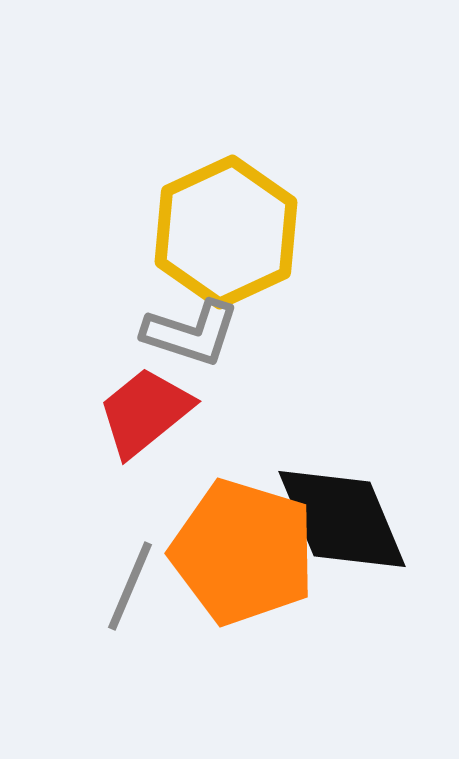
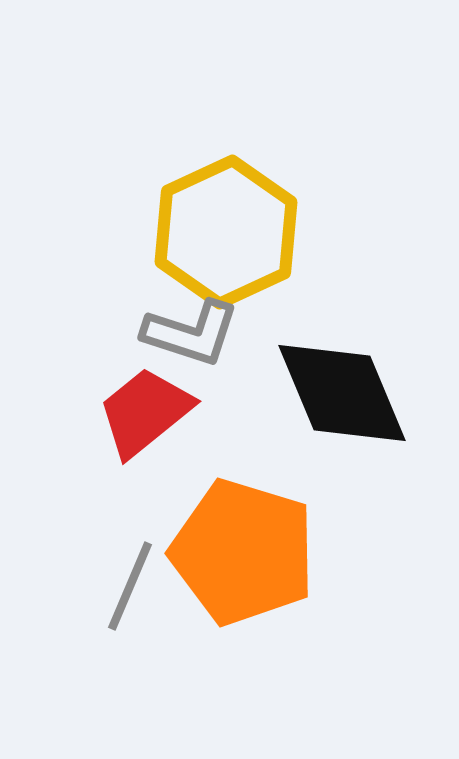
black diamond: moved 126 px up
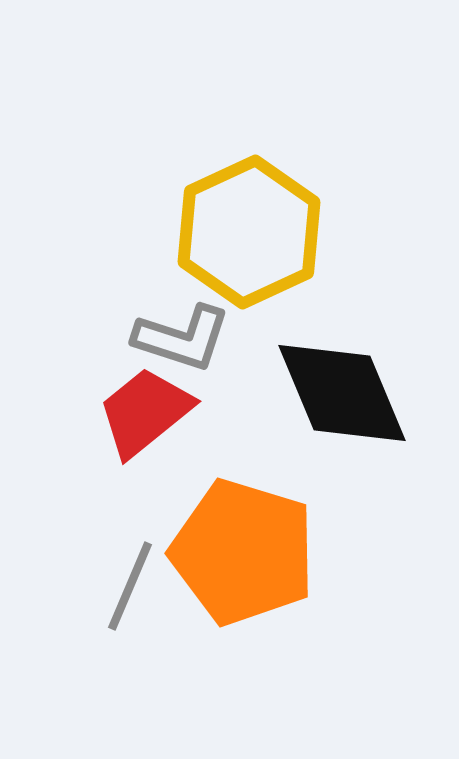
yellow hexagon: moved 23 px right
gray L-shape: moved 9 px left, 5 px down
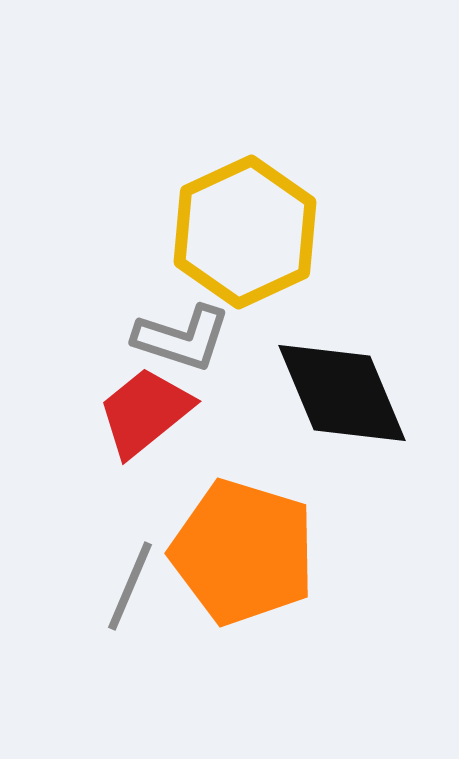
yellow hexagon: moved 4 px left
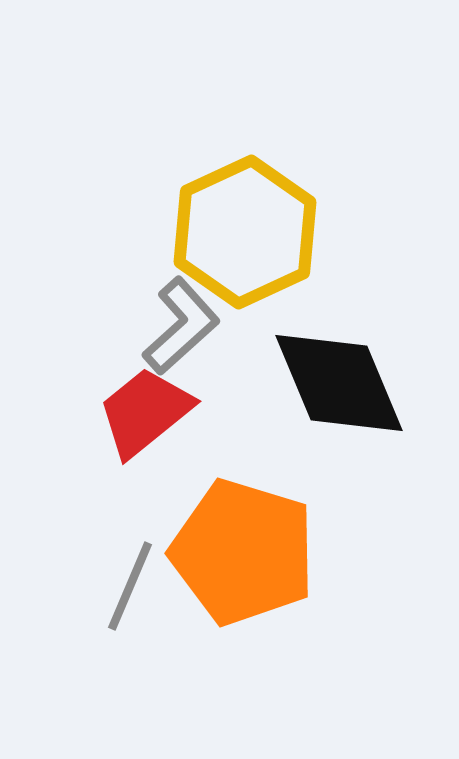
gray L-shape: moved 1 px left, 12 px up; rotated 60 degrees counterclockwise
black diamond: moved 3 px left, 10 px up
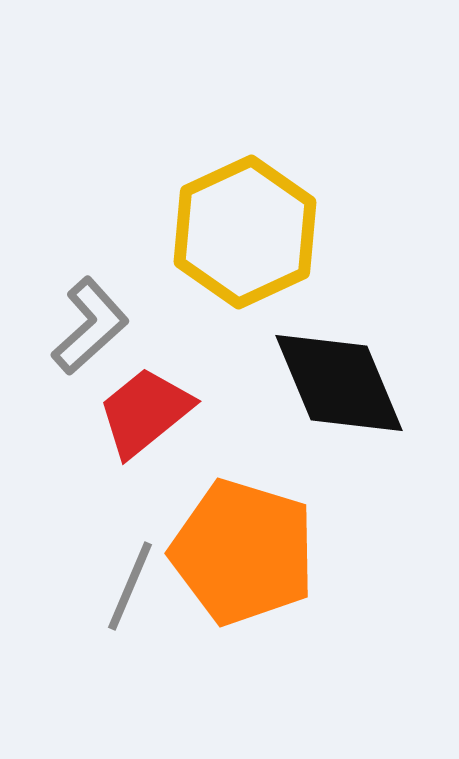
gray L-shape: moved 91 px left
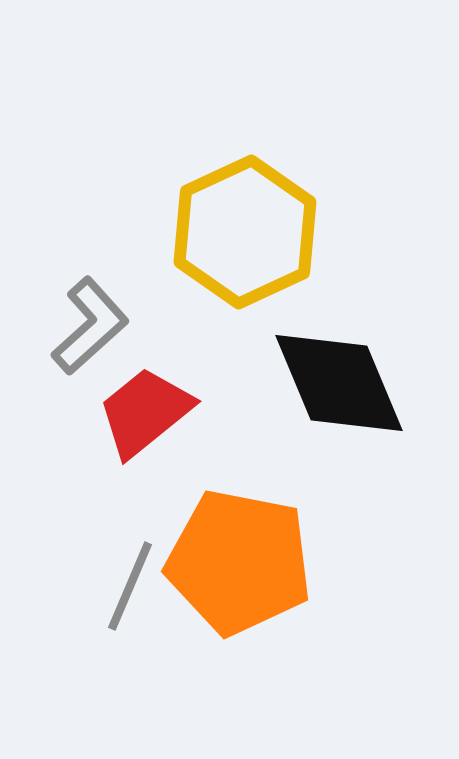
orange pentagon: moved 4 px left, 10 px down; rotated 6 degrees counterclockwise
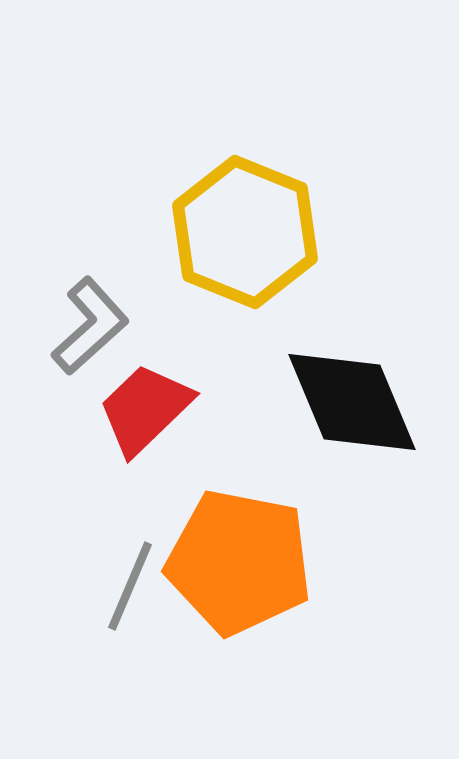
yellow hexagon: rotated 13 degrees counterclockwise
black diamond: moved 13 px right, 19 px down
red trapezoid: moved 3 px up; rotated 5 degrees counterclockwise
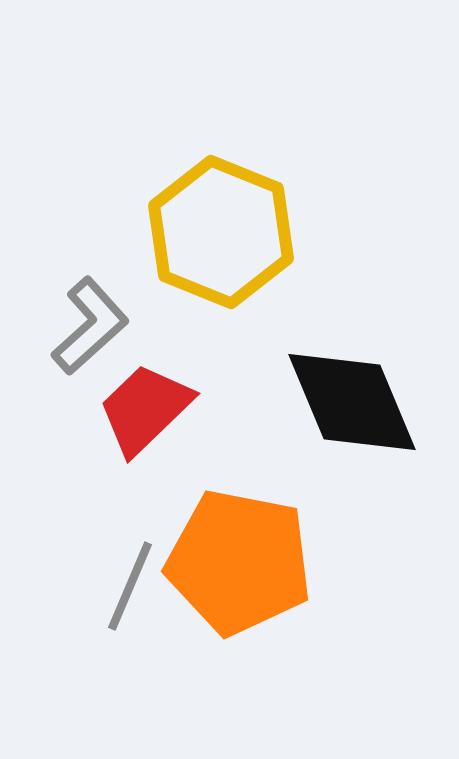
yellow hexagon: moved 24 px left
